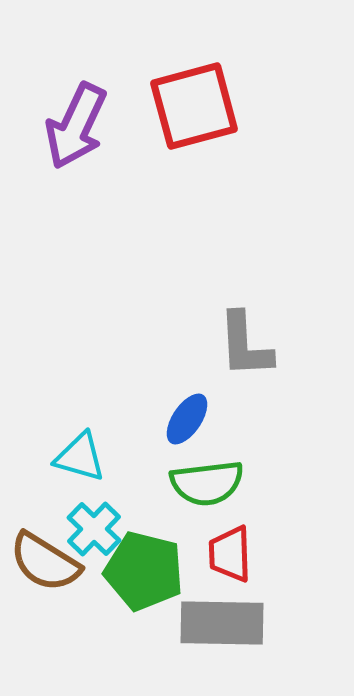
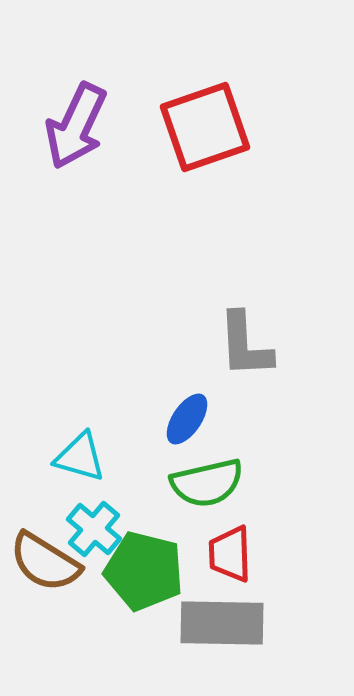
red square: moved 11 px right, 21 px down; rotated 4 degrees counterclockwise
green semicircle: rotated 6 degrees counterclockwise
cyan cross: rotated 4 degrees counterclockwise
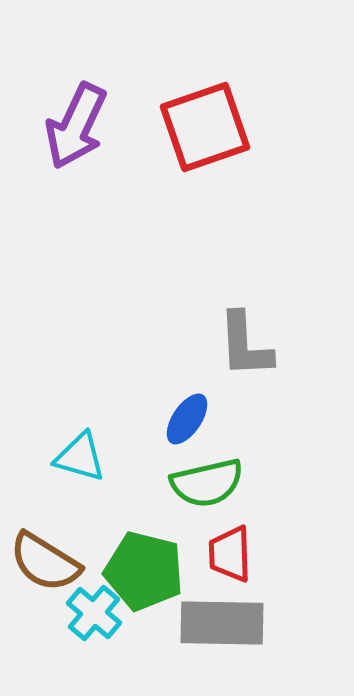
cyan cross: moved 84 px down
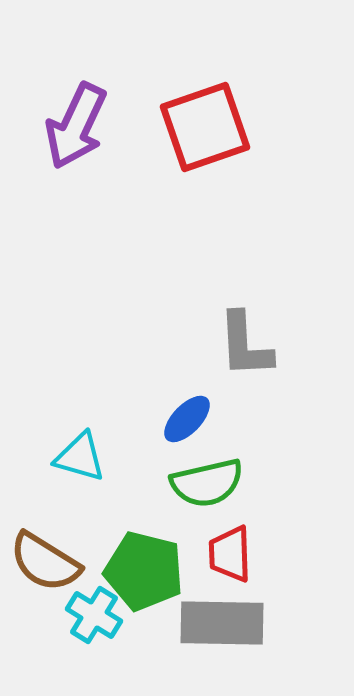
blue ellipse: rotated 10 degrees clockwise
cyan cross: moved 2 px down; rotated 8 degrees counterclockwise
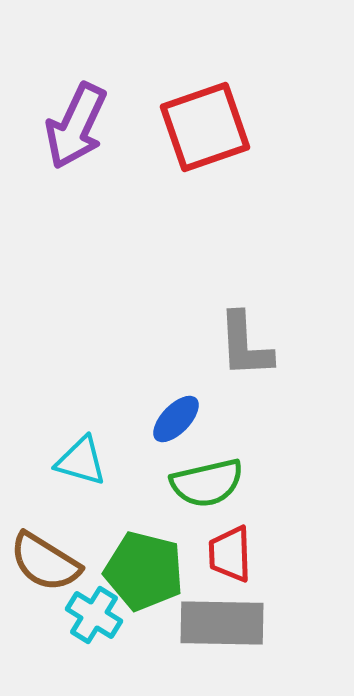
blue ellipse: moved 11 px left
cyan triangle: moved 1 px right, 4 px down
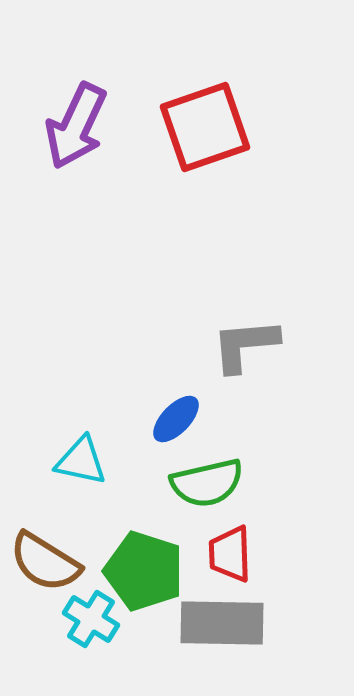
gray L-shape: rotated 88 degrees clockwise
cyan triangle: rotated 4 degrees counterclockwise
green pentagon: rotated 4 degrees clockwise
cyan cross: moved 3 px left, 4 px down
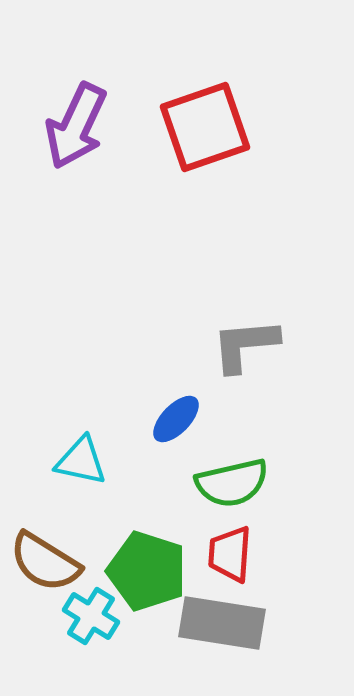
green semicircle: moved 25 px right
red trapezoid: rotated 6 degrees clockwise
green pentagon: moved 3 px right
cyan cross: moved 3 px up
gray rectangle: rotated 8 degrees clockwise
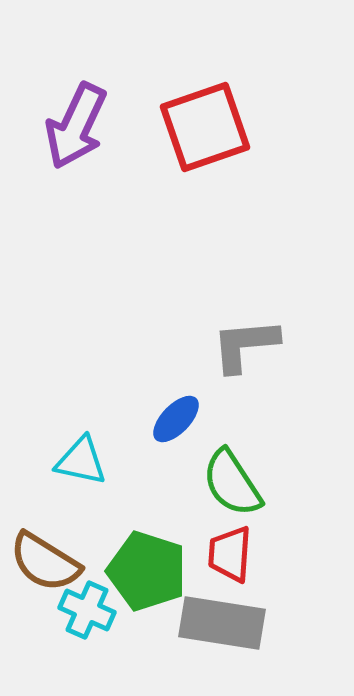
green semicircle: rotated 70 degrees clockwise
cyan cross: moved 4 px left, 6 px up; rotated 8 degrees counterclockwise
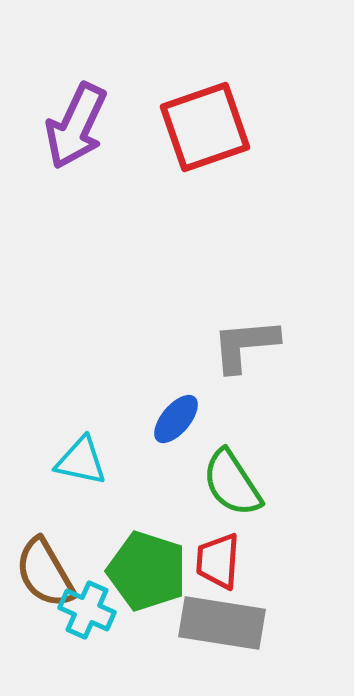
blue ellipse: rotated 4 degrees counterclockwise
red trapezoid: moved 12 px left, 7 px down
brown semicircle: moved 11 px down; rotated 28 degrees clockwise
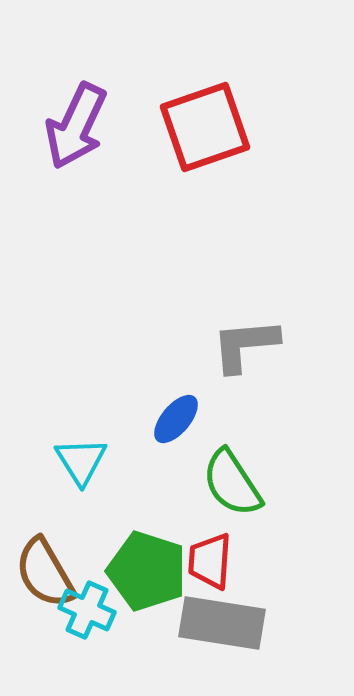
cyan triangle: rotated 46 degrees clockwise
red trapezoid: moved 8 px left
